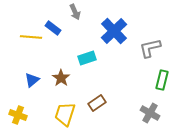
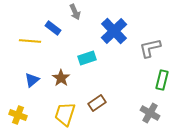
yellow line: moved 1 px left, 4 px down
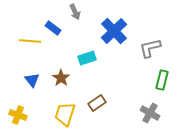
blue triangle: rotated 28 degrees counterclockwise
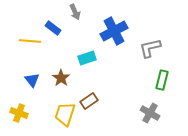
blue cross: rotated 16 degrees clockwise
brown rectangle: moved 8 px left, 2 px up
yellow cross: moved 1 px right, 2 px up
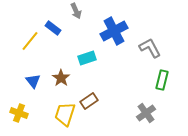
gray arrow: moved 1 px right, 1 px up
yellow line: rotated 55 degrees counterclockwise
gray L-shape: rotated 75 degrees clockwise
blue triangle: moved 1 px right, 1 px down
gray cross: moved 4 px left; rotated 24 degrees clockwise
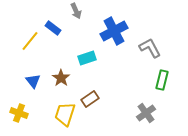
brown rectangle: moved 1 px right, 2 px up
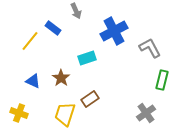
blue triangle: rotated 28 degrees counterclockwise
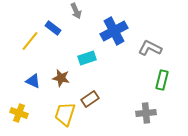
gray L-shape: rotated 35 degrees counterclockwise
brown star: rotated 24 degrees counterclockwise
gray cross: rotated 30 degrees clockwise
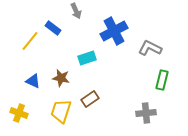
yellow trapezoid: moved 4 px left, 3 px up
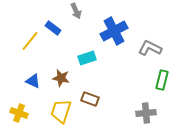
brown rectangle: rotated 54 degrees clockwise
